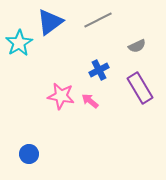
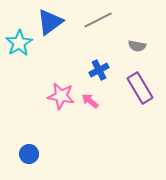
gray semicircle: rotated 36 degrees clockwise
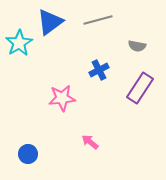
gray line: rotated 12 degrees clockwise
purple rectangle: rotated 64 degrees clockwise
pink star: moved 1 px right, 2 px down; rotated 16 degrees counterclockwise
pink arrow: moved 41 px down
blue circle: moved 1 px left
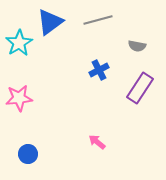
pink star: moved 43 px left
pink arrow: moved 7 px right
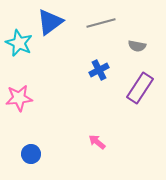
gray line: moved 3 px right, 3 px down
cyan star: rotated 16 degrees counterclockwise
blue circle: moved 3 px right
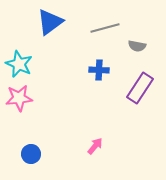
gray line: moved 4 px right, 5 px down
cyan star: moved 21 px down
blue cross: rotated 30 degrees clockwise
pink arrow: moved 2 px left, 4 px down; rotated 90 degrees clockwise
